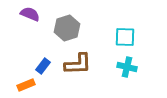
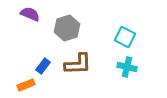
cyan square: rotated 25 degrees clockwise
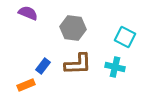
purple semicircle: moved 2 px left, 1 px up
gray hexagon: moved 6 px right; rotated 25 degrees clockwise
cyan cross: moved 12 px left
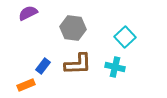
purple semicircle: rotated 48 degrees counterclockwise
cyan square: rotated 20 degrees clockwise
